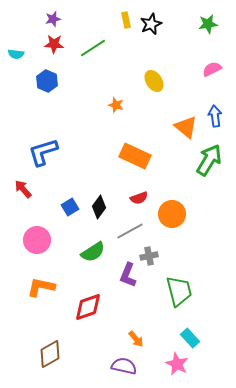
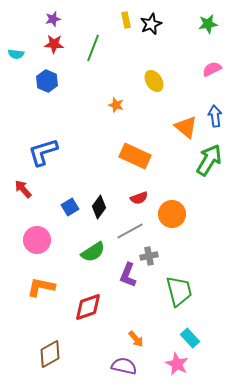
green line: rotated 36 degrees counterclockwise
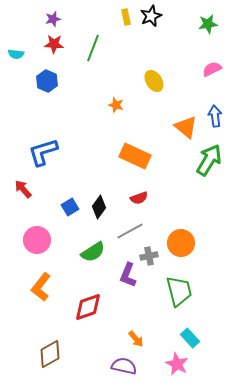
yellow rectangle: moved 3 px up
black star: moved 8 px up
orange circle: moved 9 px right, 29 px down
orange L-shape: rotated 64 degrees counterclockwise
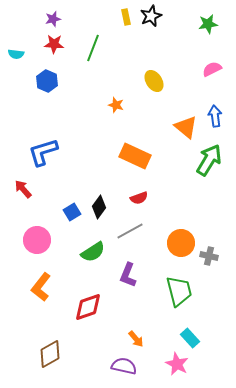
blue square: moved 2 px right, 5 px down
gray cross: moved 60 px right; rotated 24 degrees clockwise
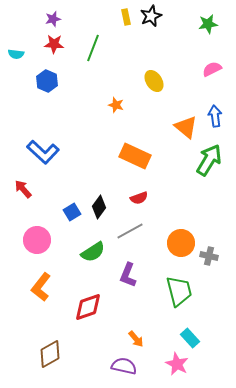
blue L-shape: rotated 120 degrees counterclockwise
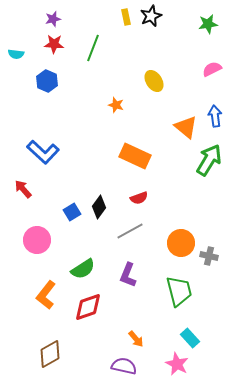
green semicircle: moved 10 px left, 17 px down
orange L-shape: moved 5 px right, 8 px down
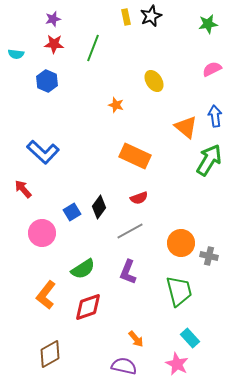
pink circle: moved 5 px right, 7 px up
purple L-shape: moved 3 px up
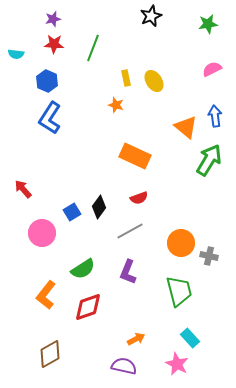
yellow rectangle: moved 61 px down
blue L-shape: moved 7 px right, 34 px up; rotated 80 degrees clockwise
orange arrow: rotated 78 degrees counterclockwise
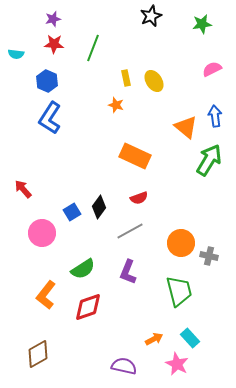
green star: moved 6 px left
orange arrow: moved 18 px right
brown diamond: moved 12 px left
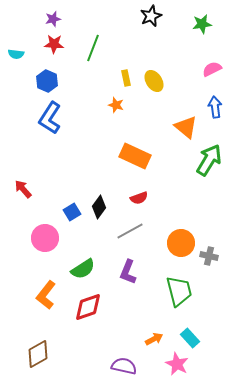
blue arrow: moved 9 px up
pink circle: moved 3 px right, 5 px down
